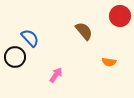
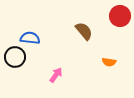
blue semicircle: rotated 42 degrees counterclockwise
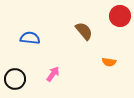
black circle: moved 22 px down
pink arrow: moved 3 px left, 1 px up
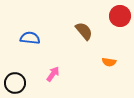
black circle: moved 4 px down
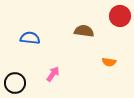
brown semicircle: rotated 42 degrees counterclockwise
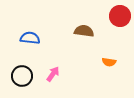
black circle: moved 7 px right, 7 px up
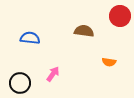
black circle: moved 2 px left, 7 px down
